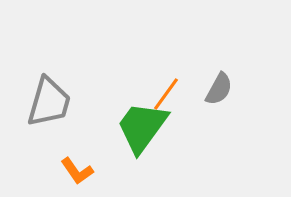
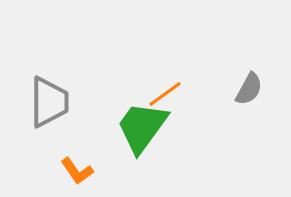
gray semicircle: moved 30 px right
orange line: moved 1 px left; rotated 18 degrees clockwise
gray trapezoid: rotated 16 degrees counterclockwise
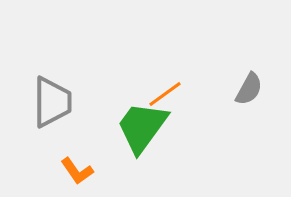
gray trapezoid: moved 3 px right
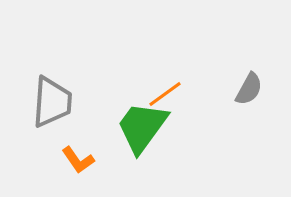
gray trapezoid: rotated 4 degrees clockwise
orange L-shape: moved 1 px right, 11 px up
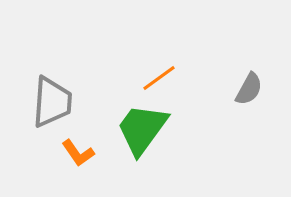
orange line: moved 6 px left, 16 px up
green trapezoid: moved 2 px down
orange L-shape: moved 7 px up
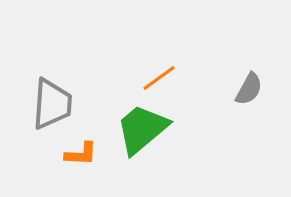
gray trapezoid: moved 2 px down
green trapezoid: rotated 14 degrees clockwise
orange L-shape: moved 3 px right, 1 px down; rotated 52 degrees counterclockwise
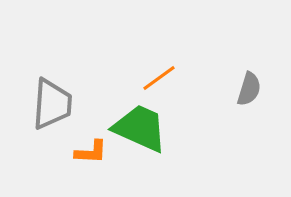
gray semicircle: rotated 12 degrees counterclockwise
green trapezoid: moved 2 px left, 1 px up; rotated 64 degrees clockwise
orange L-shape: moved 10 px right, 2 px up
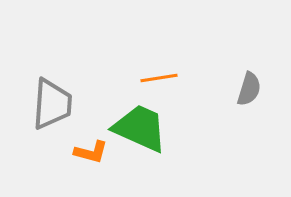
orange line: rotated 27 degrees clockwise
orange L-shape: rotated 12 degrees clockwise
